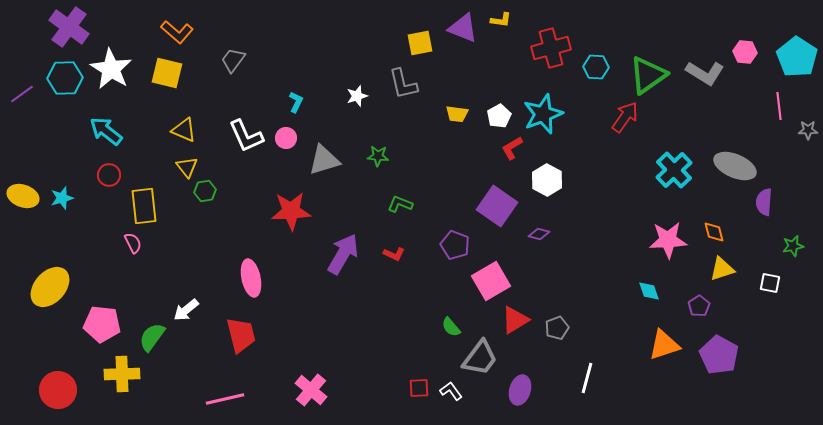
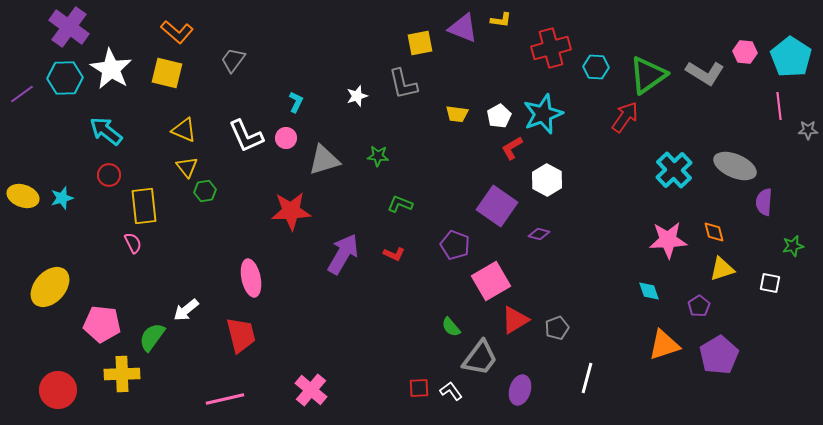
cyan pentagon at (797, 57): moved 6 px left
purple pentagon at (719, 355): rotated 12 degrees clockwise
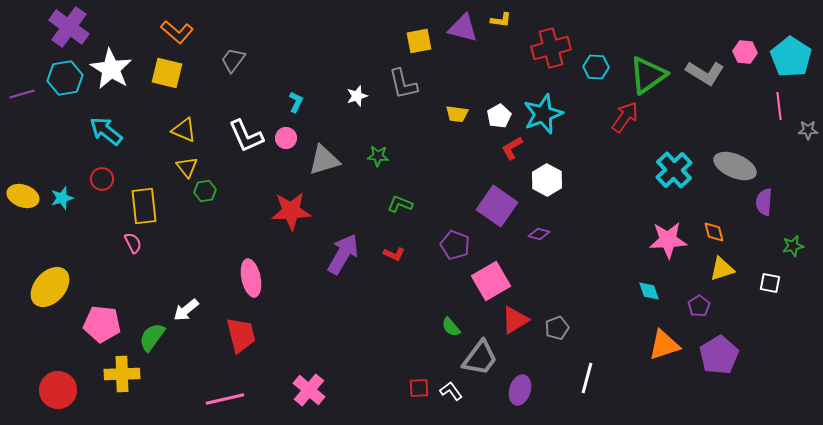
purple triangle at (463, 28): rotated 8 degrees counterclockwise
yellow square at (420, 43): moved 1 px left, 2 px up
cyan hexagon at (65, 78): rotated 8 degrees counterclockwise
purple line at (22, 94): rotated 20 degrees clockwise
red circle at (109, 175): moved 7 px left, 4 px down
pink cross at (311, 390): moved 2 px left
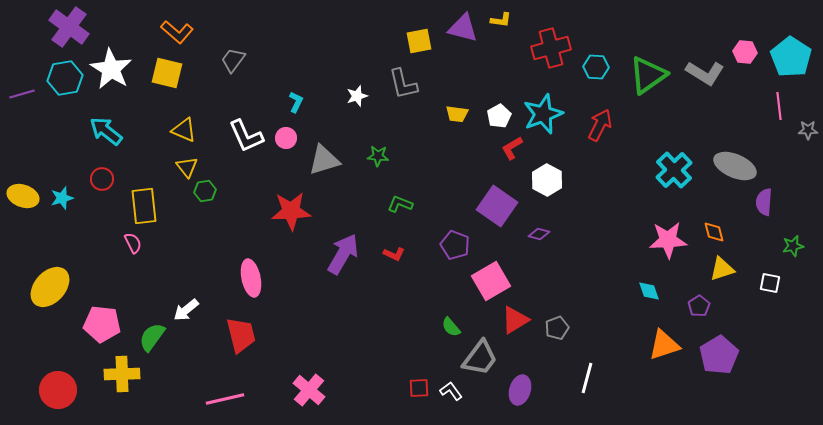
red arrow at (625, 117): moved 25 px left, 8 px down; rotated 8 degrees counterclockwise
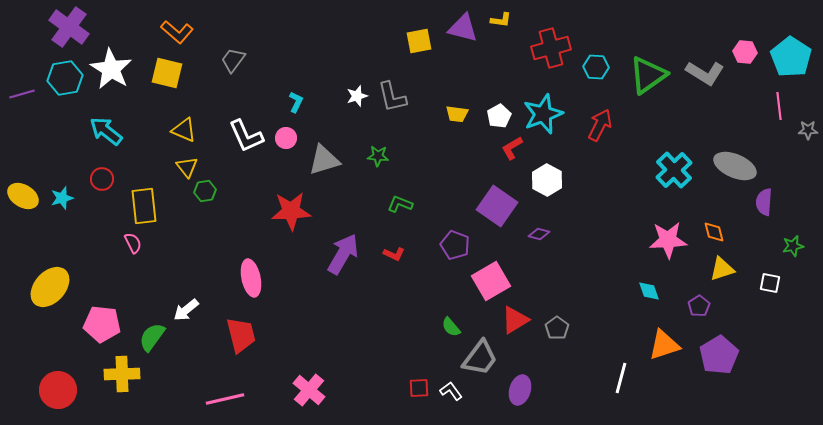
gray L-shape at (403, 84): moved 11 px left, 13 px down
yellow ellipse at (23, 196): rotated 12 degrees clockwise
gray pentagon at (557, 328): rotated 15 degrees counterclockwise
white line at (587, 378): moved 34 px right
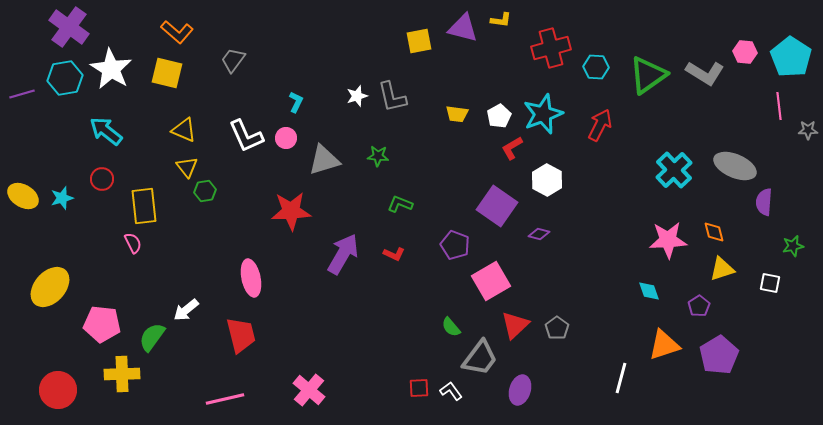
red triangle at (515, 320): moved 5 px down; rotated 12 degrees counterclockwise
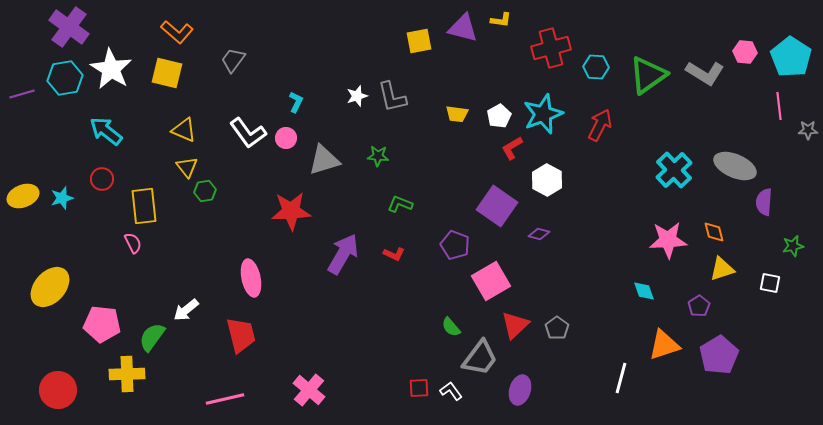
white L-shape at (246, 136): moved 2 px right, 3 px up; rotated 12 degrees counterclockwise
yellow ellipse at (23, 196): rotated 52 degrees counterclockwise
cyan diamond at (649, 291): moved 5 px left
yellow cross at (122, 374): moved 5 px right
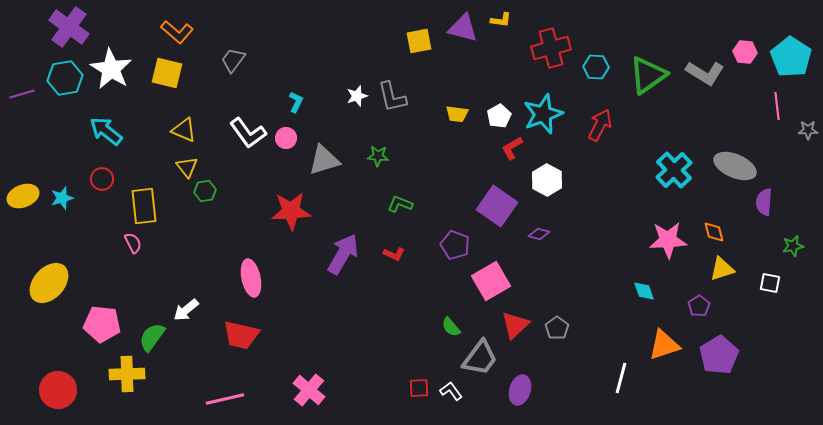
pink line at (779, 106): moved 2 px left
yellow ellipse at (50, 287): moved 1 px left, 4 px up
red trapezoid at (241, 335): rotated 117 degrees clockwise
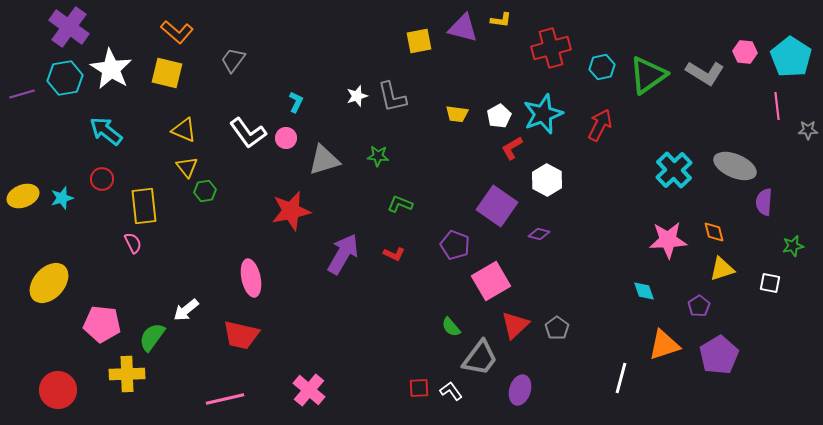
cyan hexagon at (596, 67): moved 6 px right; rotated 15 degrees counterclockwise
red star at (291, 211): rotated 9 degrees counterclockwise
